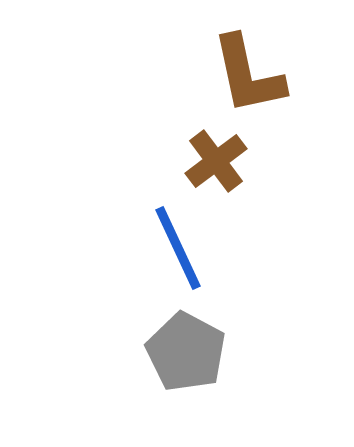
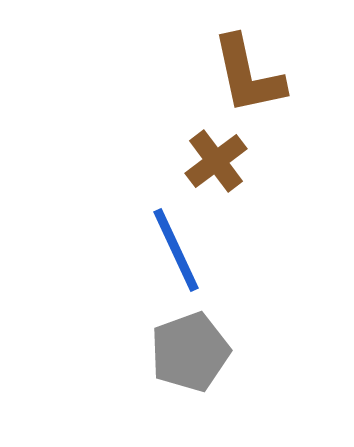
blue line: moved 2 px left, 2 px down
gray pentagon: moved 4 px right; rotated 24 degrees clockwise
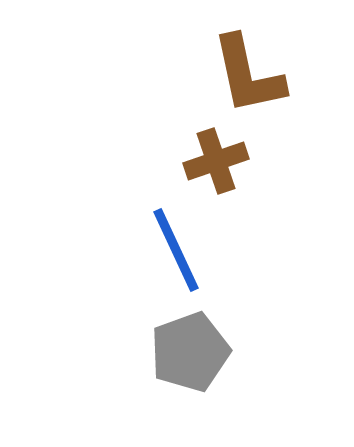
brown cross: rotated 18 degrees clockwise
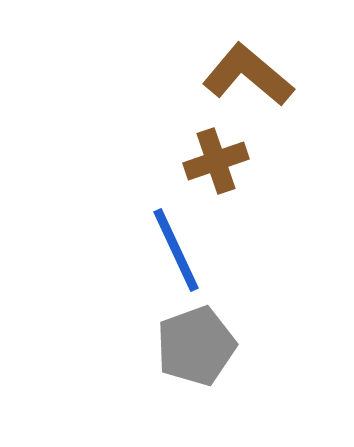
brown L-shape: rotated 142 degrees clockwise
gray pentagon: moved 6 px right, 6 px up
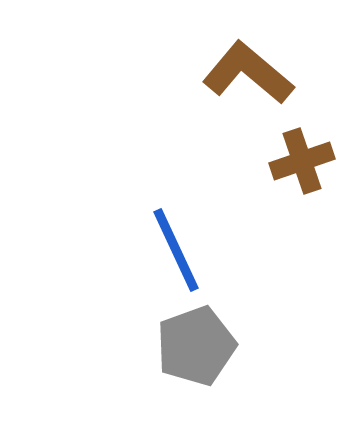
brown L-shape: moved 2 px up
brown cross: moved 86 px right
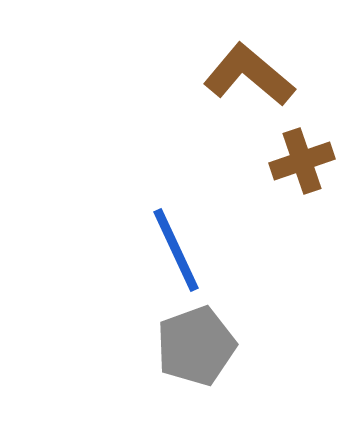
brown L-shape: moved 1 px right, 2 px down
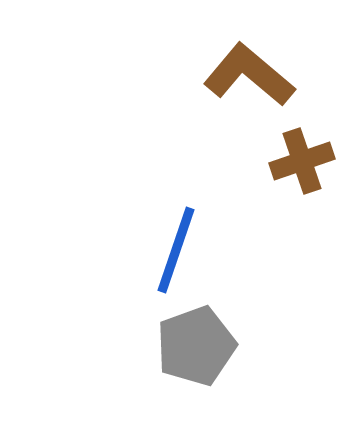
blue line: rotated 44 degrees clockwise
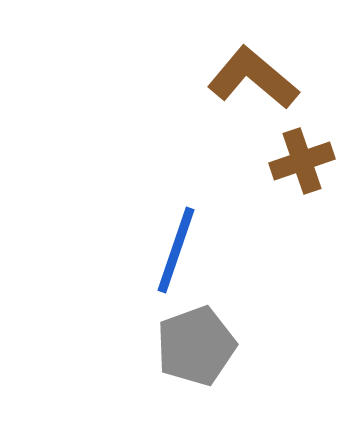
brown L-shape: moved 4 px right, 3 px down
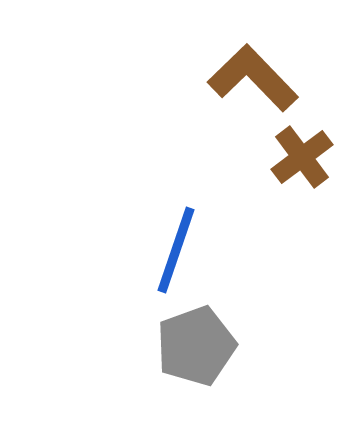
brown L-shape: rotated 6 degrees clockwise
brown cross: moved 4 px up; rotated 18 degrees counterclockwise
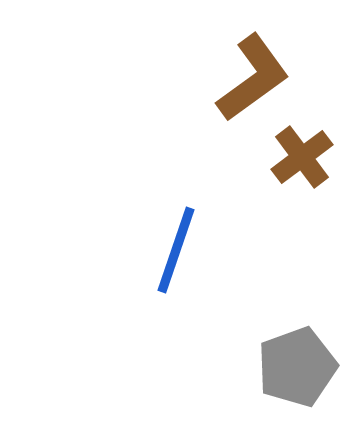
brown L-shape: rotated 98 degrees clockwise
gray pentagon: moved 101 px right, 21 px down
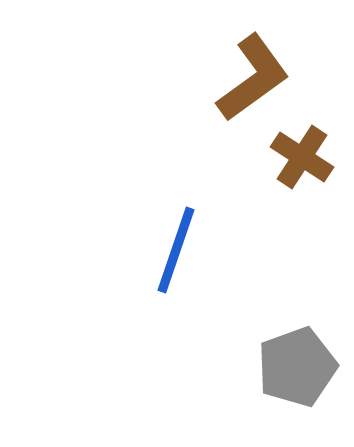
brown cross: rotated 20 degrees counterclockwise
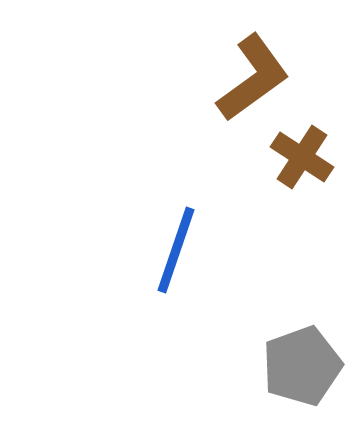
gray pentagon: moved 5 px right, 1 px up
